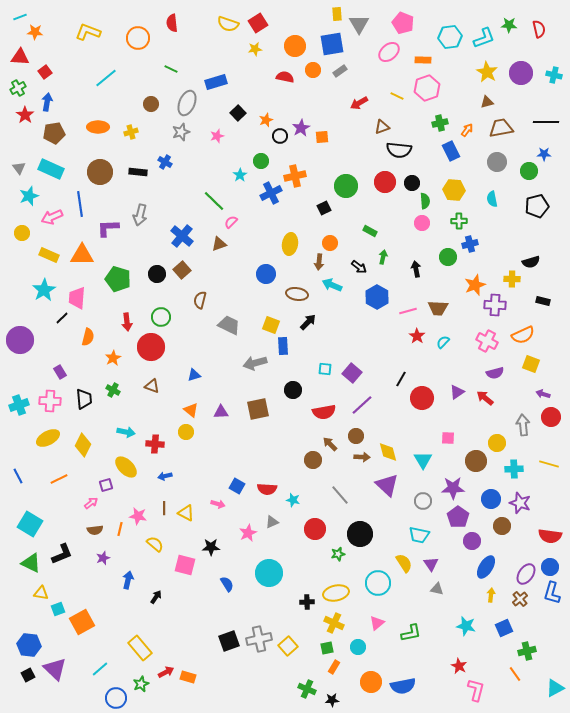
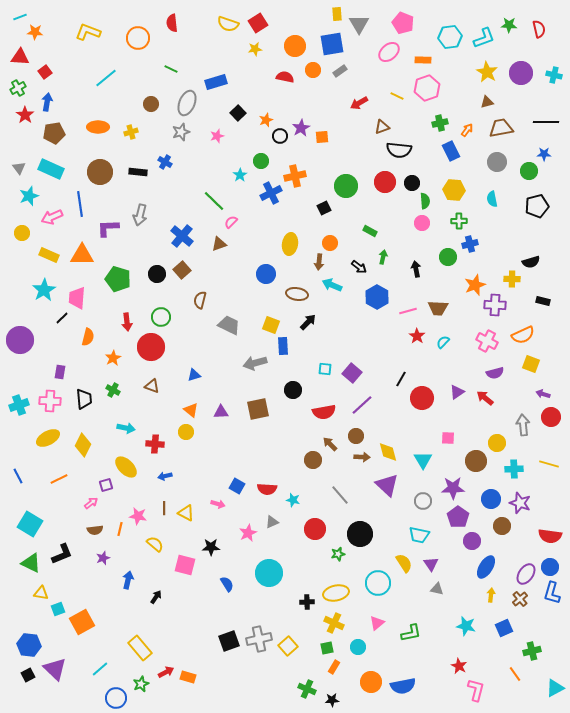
purple rectangle at (60, 372): rotated 40 degrees clockwise
cyan arrow at (126, 432): moved 4 px up
green cross at (527, 651): moved 5 px right
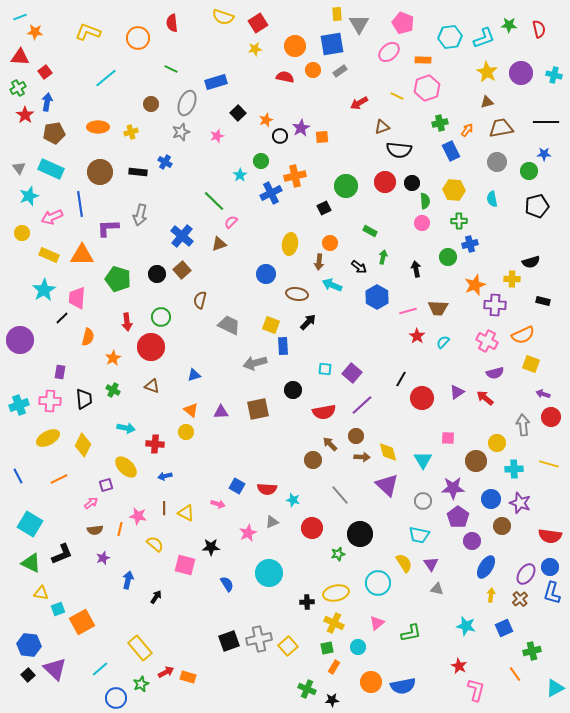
yellow semicircle at (228, 24): moved 5 px left, 7 px up
red circle at (315, 529): moved 3 px left, 1 px up
black square at (28, 675): rotated 16 degrees counterclockwise
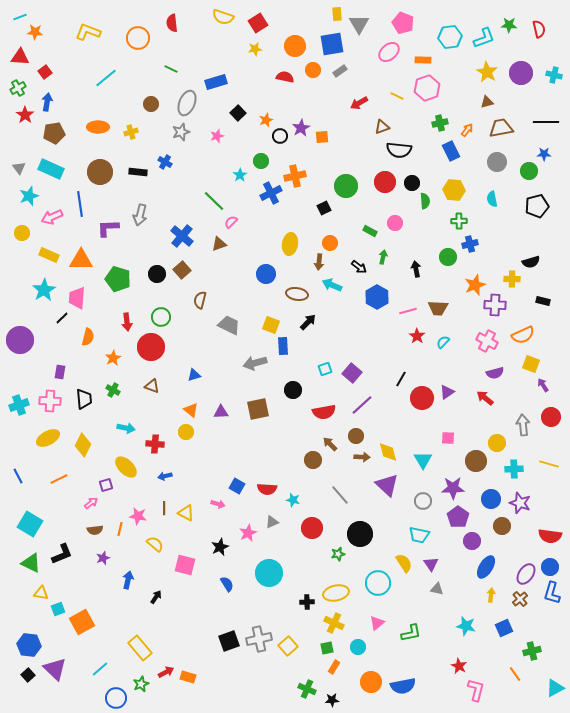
pink circle at (422, 223): moved 27 px left
orange triangle at (82, 255): moved 1 px left, 5 px down
cyan square at (325, 369): rotated 24 degrees counterclockwise
purple triangle at (457, 392): moved 10 px left
purple arrow at (543, 394): moved 9 px up; rotated 40 degrees clockwise
black star at (211, 547): moved 9 px right; rotated 24 degrees counterclockwise
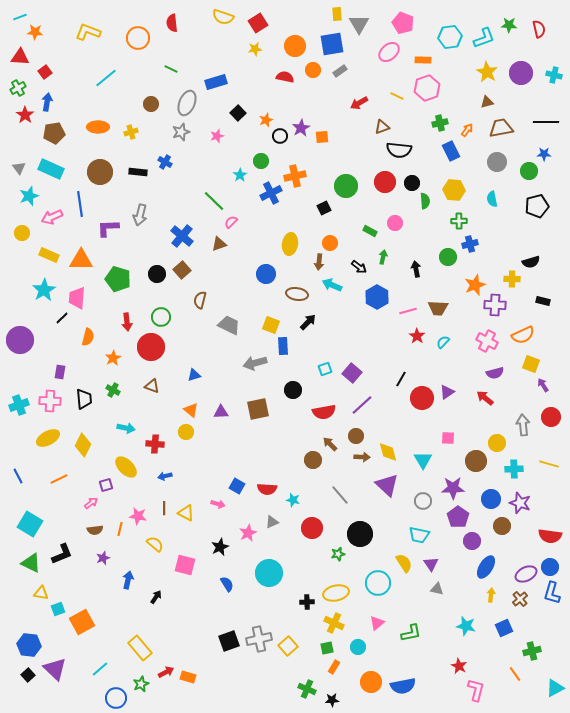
purple ellipse at (526, 574): rotated 30 degrees clockwise
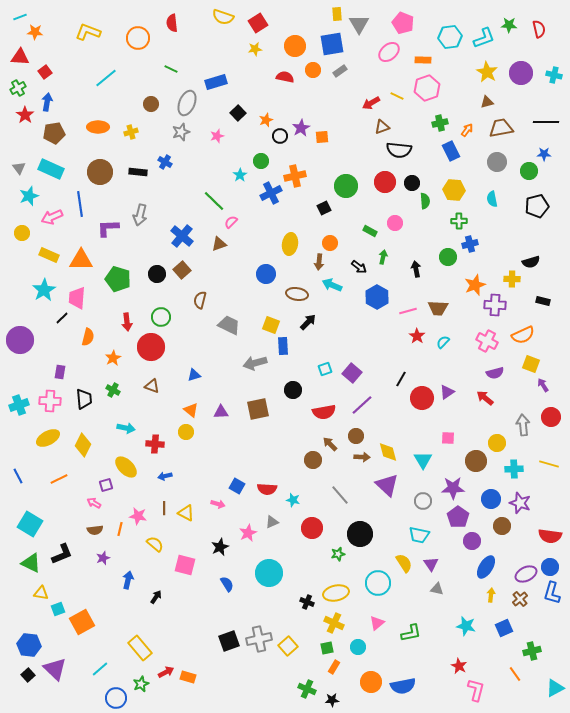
red arrow at (359, 103): moved 12 px right
pink arrow at (91, 503): moved 3 px right; rotated 112 degrees counterclockwise
black cross at (307, 602): rotated 24 degrees clockwise
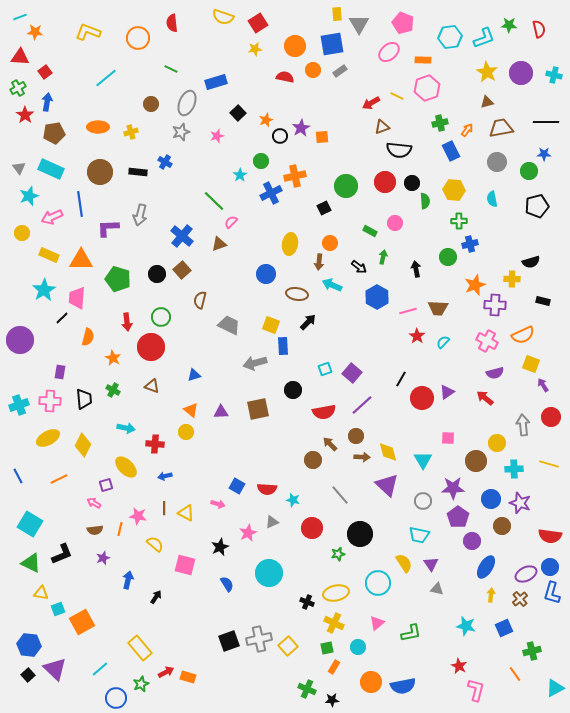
orange star at (113, 358): rotated 14 degrees counterclockwise
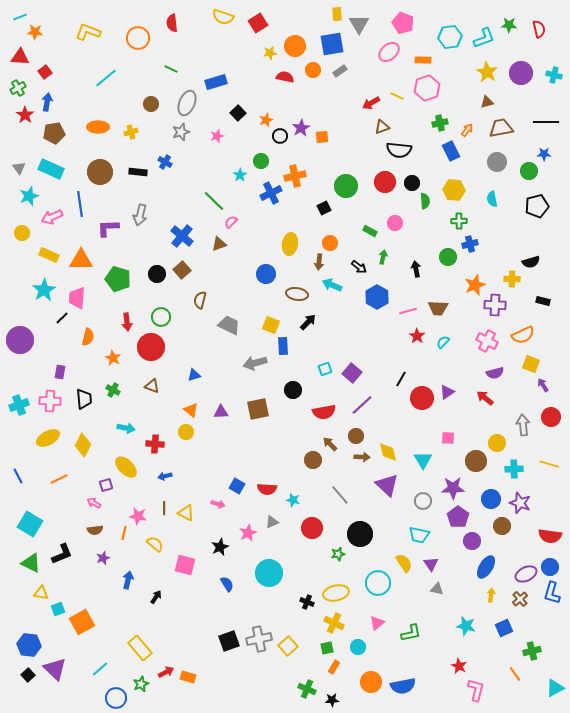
yellow star at (255, 49): moved 15 px right, 4 px down
orange line at (120, 529): moved 4 px right, 4 px down
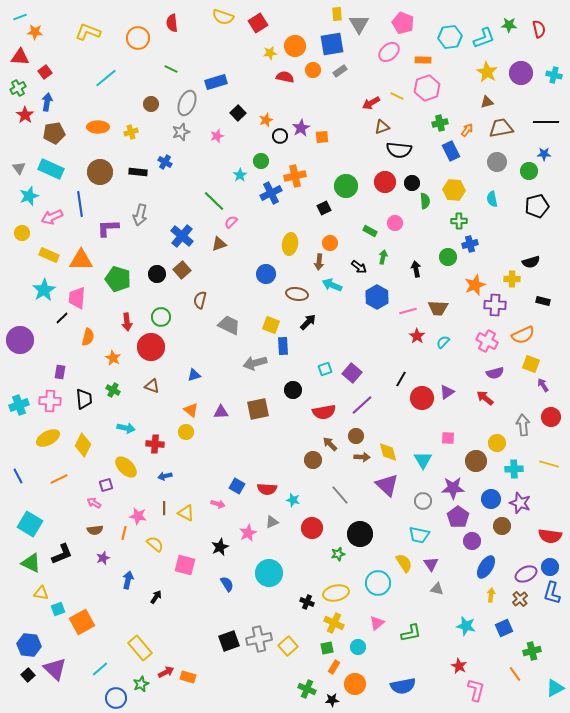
orange circle at (371, 682): moved 16 px left, 2 px down
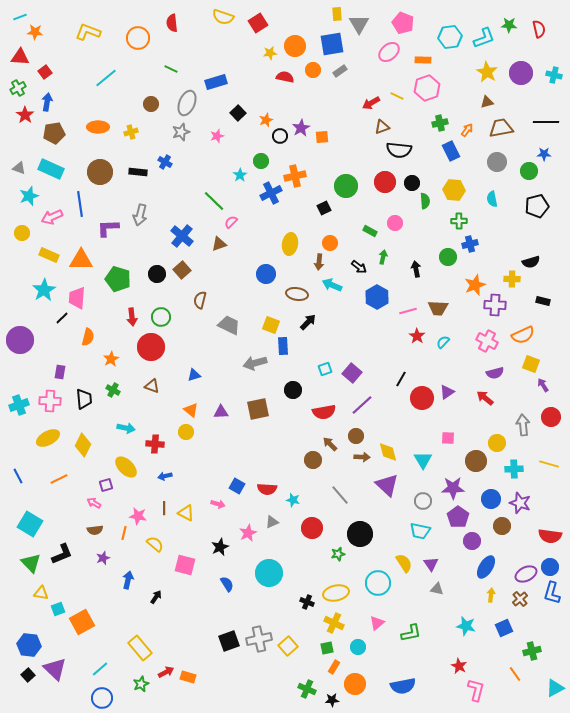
gray triangle at (19, 168): rotated 32 degrees counterclockwise
red arrow at (127, 322): moved 5 px right, 5 px up
orange star at (113, 358): moved 2 px left, 1 px down; rotated 14 degrees clockwise
cyan trapezoid at (419, 535): moved 1 px right, 4 px up
green triangle at (31, 563): rotated 20 degrees clockwise
blue circle at (116, 698): moved 14 px left
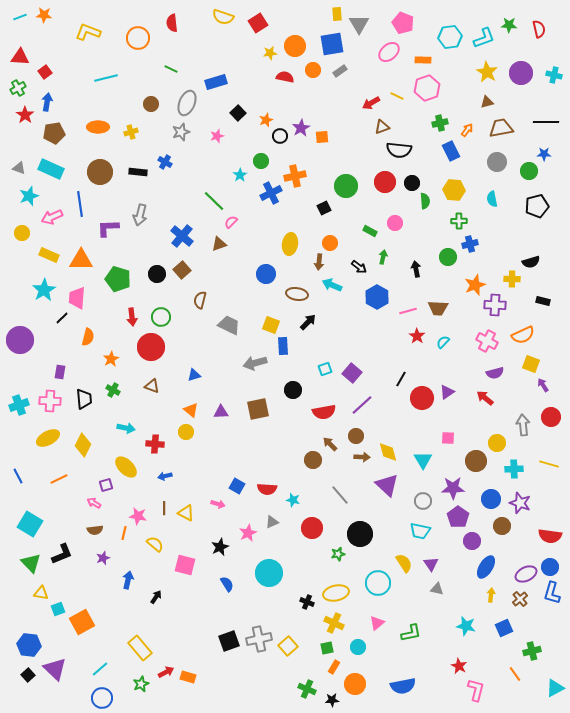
orange star at (35, 32): moved 9 px right, 17 px up
cyan line at (106, 78): rotated 25 degrees clockwise
